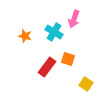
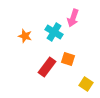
pink arrow: moved 1 px left, 1 px up
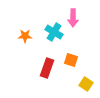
pink arrow: rotated 18 degrees counterclockwise
orange star: rotated 16 degrees counterclockwise
orange square: moved 3 px right, 1 px down
red rectangle: moved 1 px down; rotated 18 degrees counterclockwise
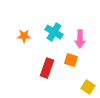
pink arrow: moved 7 px right, 21 px down
orange star: moved 1 px left
yellow square: moved 2 px right, 3 px down
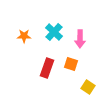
cyan cross: rotated 12 degrees clockwise
orange square: moved 4 px down
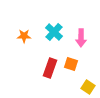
pink arrow: moved 1 px right, 1 px up
red rectangle: moved 3 px right
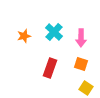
orange star: rotated 16 degrees counterclockwise
orange square: moved 10 px right
yellow square: moved 2 px left, 1 px down
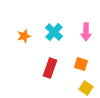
pink arrow: moved 5 px right, 6 px up
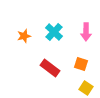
red rectangle: rotated 72 degrees counterclockwise
